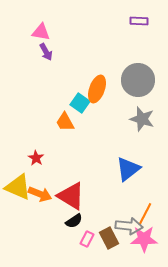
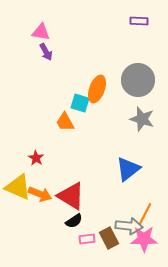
cyan square: rotated 18 degrees counterclockwise
pink rectangle: rotated 56 degrees clockwise
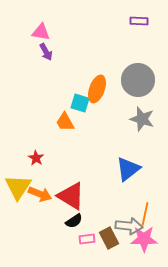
yellow triangle: rotated 40 degrees clockwise
orange line: rotated 15 degrees counterclockwise
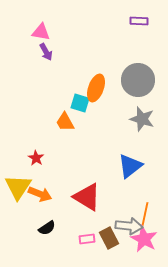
orange ellipse: moved 1 px left, 1 px up
blue triangle: moved 2 px right, 3 px up
red triangle: moved 16 px right, 1 px down
black semicircle: moved 27 px left, 7 px down
pink star: rotated 28 degrees clockwise
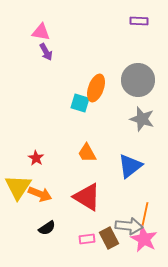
orange trapezoid: moved 22 px right, 31 px down
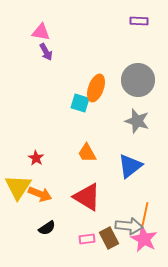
gray star: moved 5 px left, 2 px down
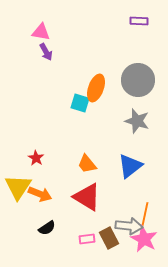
orange trapezoid: moved 11 px down; rotated 10 degrees counterclockwise
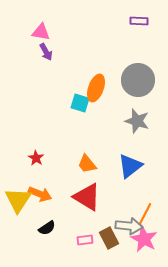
yellow triangle: moved 13 px down
orange line: rotated 15 degrees clockwise
pink rectangle: moved 2 px left, 1 px down
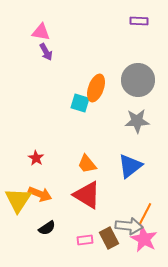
gray star: rotated 20 degrees counterclockwise
red triangle: moved 2 px up
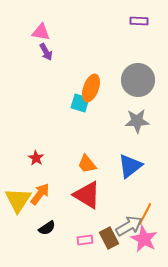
orange ellipse: moved 5 px left
orange arrow: rotated 75 degrees counterclockwise
gray arrow: rotated 36 degrees counterclockwise
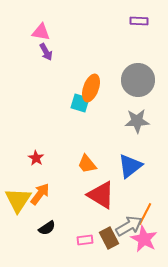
red triangle: moved 14 px right
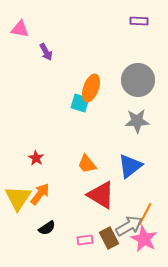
pink triangle: moved 21 px left, 3 px up
yellow triangle: moved 2 px up
